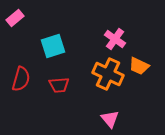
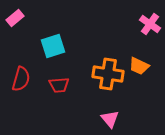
pink cross: moved 35 px right, 15 px up
orange cross: rotated 16 degrees counterclockwise
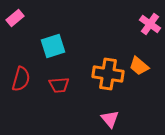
orange trapezoid: rotated 15 degrees clockwise
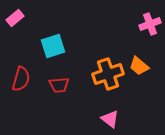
pink cross: rotated 35 degrees clockwise
orange cross: rotated 28 degrees counterclockwise
pink triangle: rotated 12 degrees counterclockwise
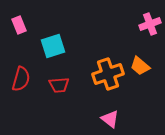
pink rectangle: moved 4 px right, 7 px down; rotated 72 degrees counterclockwise
orange trapezoid: moved 1 px right
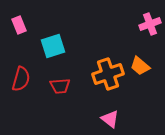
red trapezoid: moved 1 px right, 1 px down
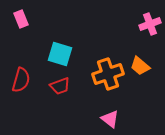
pink rectangle: moved 2 px right, 6 px up
cyan square: moved 7 px right, 8 px down; rotated 35 degrees clockwise
red semicircle: moved 1 px down
red trapezoid: rotated 15 degrees counterclockwise
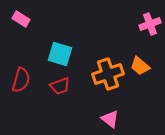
pink rectangle: rotated 36 degrees counterclockwise
